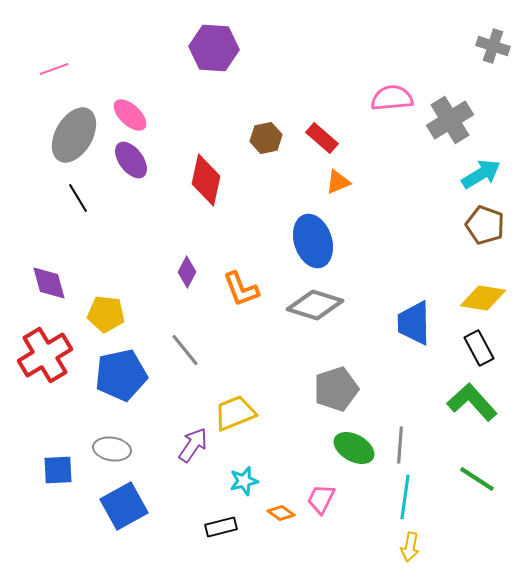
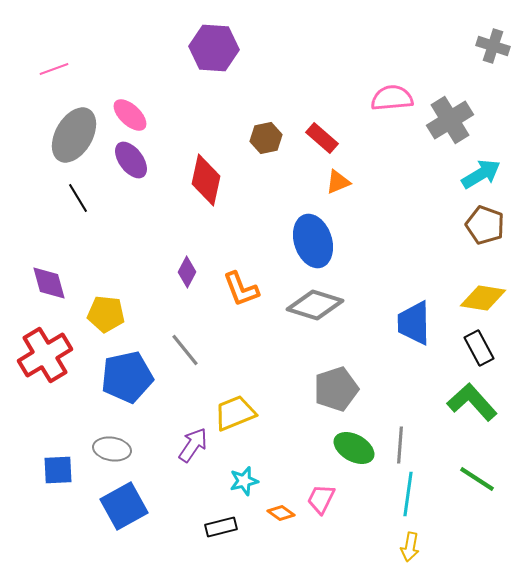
blue pentagon at (121, 375): moved 6 px right, 2 px down
cyan line at (405, 497): moved 3 px right, 3 px up
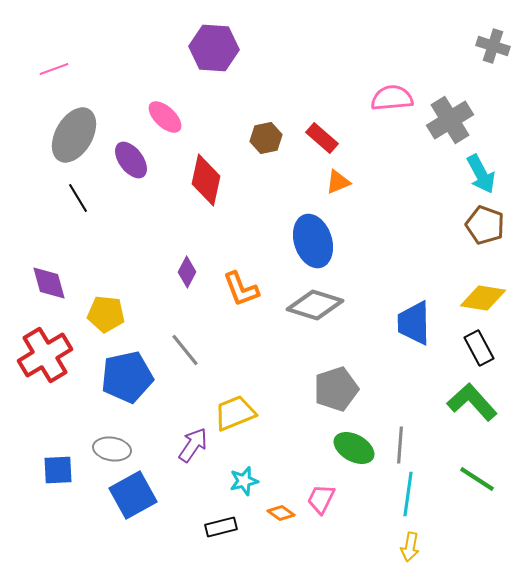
pink ellipse at (130, 115): moved 35 px right, 2 px down
cyan arrow at (481, 174): rotated 93 degrees clockwise
blue square at (124, 506): moved 9 px right, 11 px up
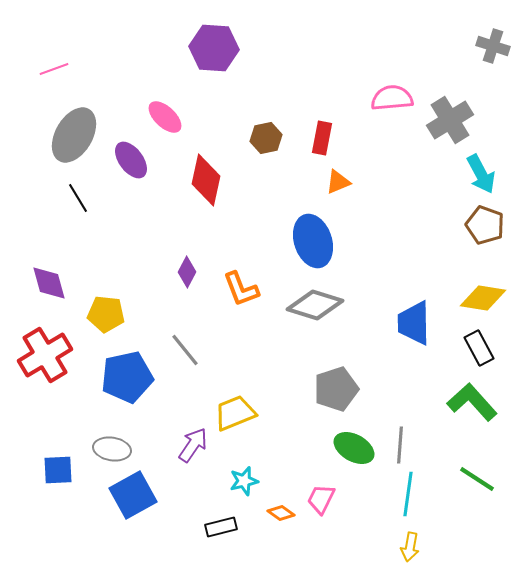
red rectangle at (322, 138): rotated 60 degrees clockwise
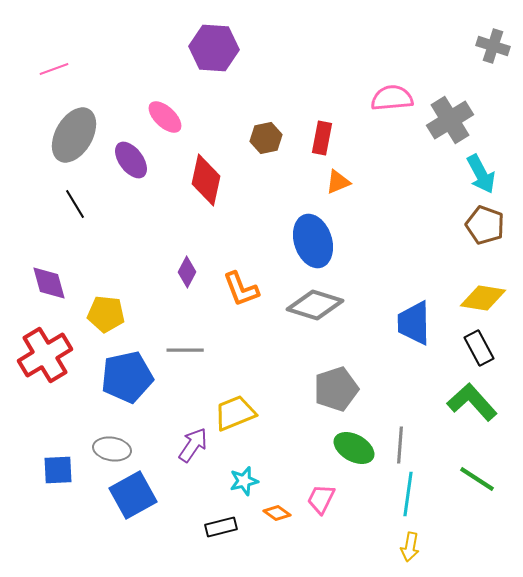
black line at (78, 198): moved 3 px left, 6 px down
gray line at (185, 350): rotated 51 degrees counterclockwise
orange diamond at (281, 513): moved 4 px left
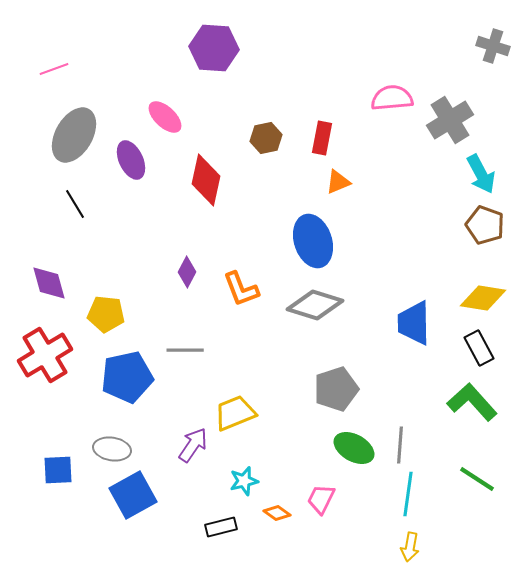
purple ellipse at (131, 160): rotated 12 degrees clockwise
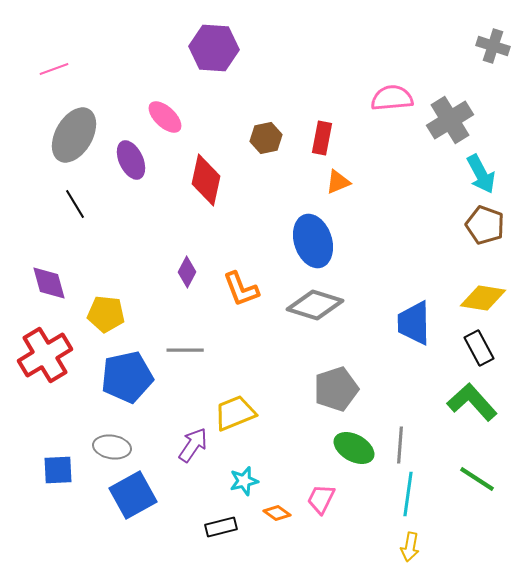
gray ellipse at (112, 449): moved 2 px up
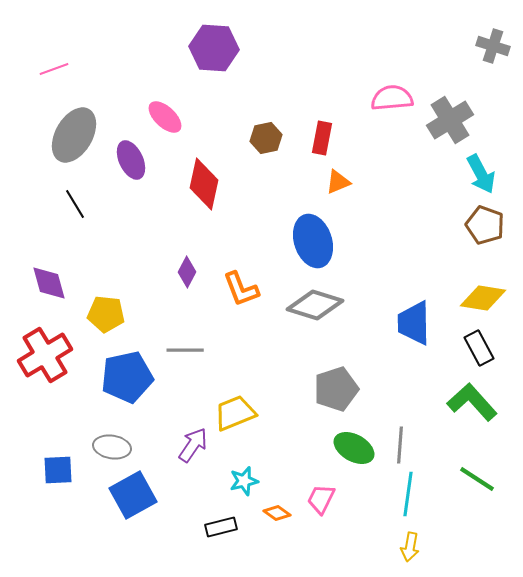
red diamond at (206, 180): moved 2 px left, 4 px down
